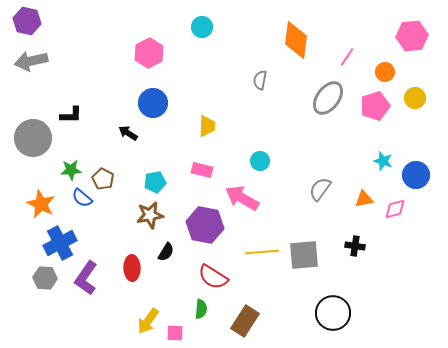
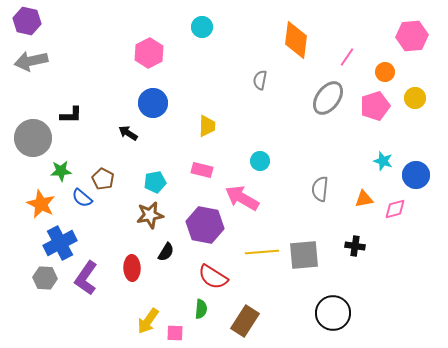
green star at (71, 170): moved 10 px left, 1 px down
gray semicircle at (320, 189): rotated 30 degrees counterclockwise
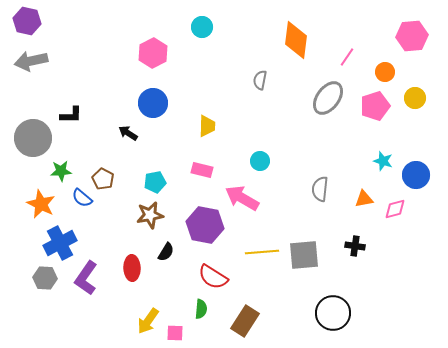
pink hexagon at (149, 53): moved 4 px right
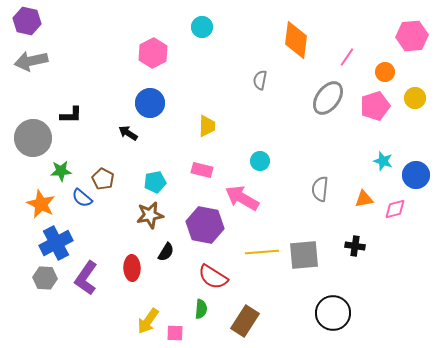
blue circle at (153, 103): moved 3 px left
blue cross at (60, 243): moved 4 px left
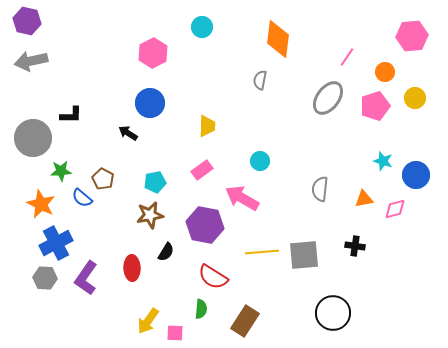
orange diamond at (296, 40): moved 18 px left, 1 px up
pink rectangle at (202, 170): rotated 50 degrees counterclockwise
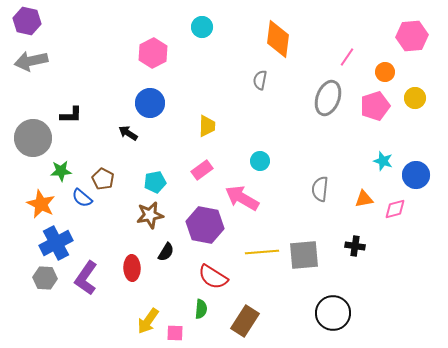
gray ellipse at (328, 98): rotated 16 degrees counterclockwise
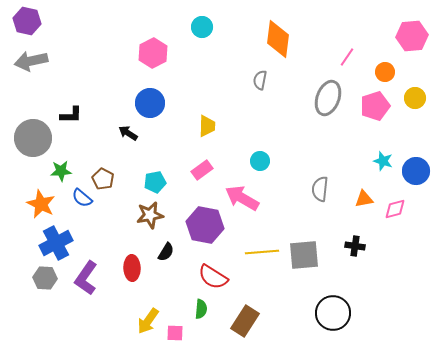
blue circle at (416, 175): moved 4 px up
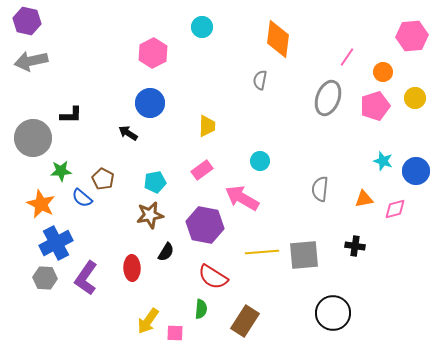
orange circle at (385, 72): moved 2 px left
